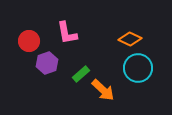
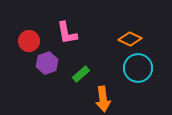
orange arrow: moved 9 px down; rotated 40 degrees clockwise
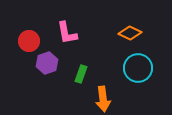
orange diamond: moved 6 px up
green rectangle: rotated 30 degrees counterclockwise
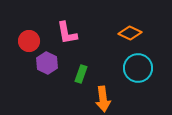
purple hexagon: rotated 15 degrees counterclockwise
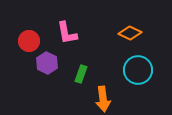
cyan circle: moved 2 px down
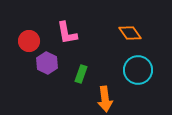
orange diamond: rotated 30 degrees clockwise
orange arrow: moved 2 px right
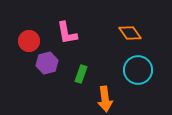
purple hexagon: rotated 20 degrees clockwise
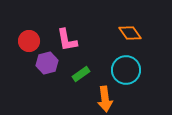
pink L-shape: moved 7 px down
cyan circle: moved 12 px left
green rectangle: rotated 36 degrees clockwise
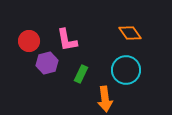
green rectangle: rotated 30 degrees counterclockwise
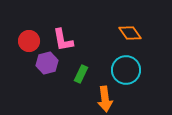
pink L-shape: moved 4 px left
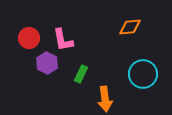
orange diamond: moved 6 px up; rotated 60 degrees counterclockwise
red circle: moved 3 px up
purple hexagon: rotated 20 degrees counterclockwise
cyan circle: moved 17 px right, 4 px down
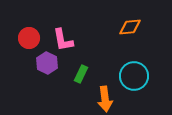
cyan circle: moved 9 px left, 2 px down
